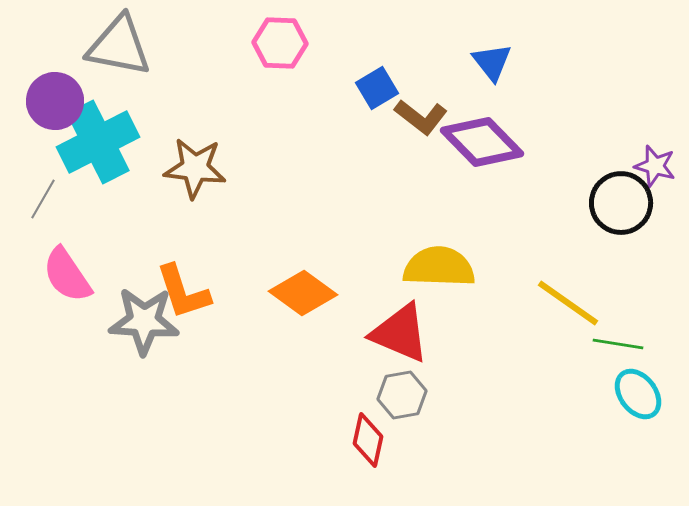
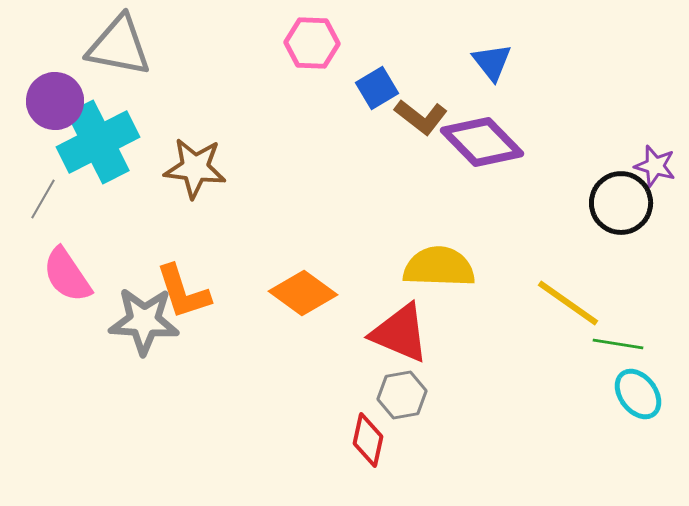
pink hexagon: moved 32 px right
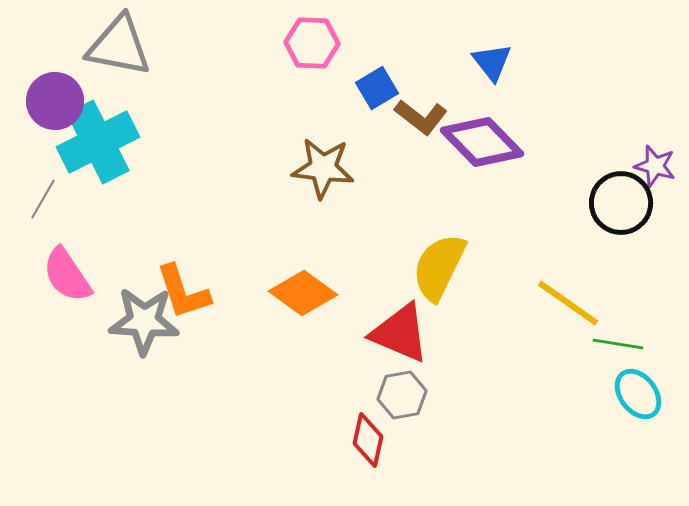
brown star: moved 128 px right
yellow semicircle: rotated 66 degrees counterclockwise
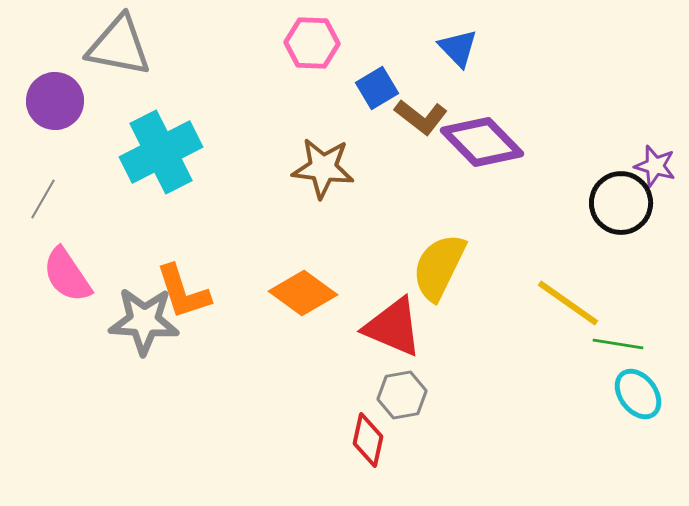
blue triangle: moved 34 px left, 14 px up; rotated 6 degrees counterclockwise
cyan cross: moved 63 px right, 10 px down
red triangle: moved 7 px left, 6 px up
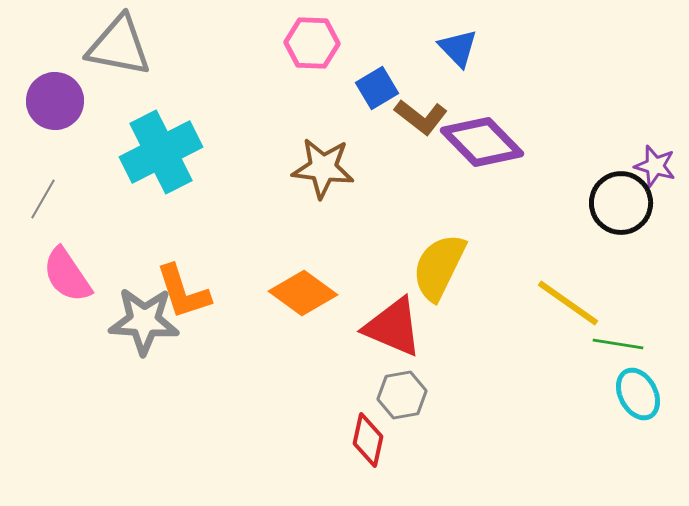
cyan ellipse: rotated 9 degrees clockwise
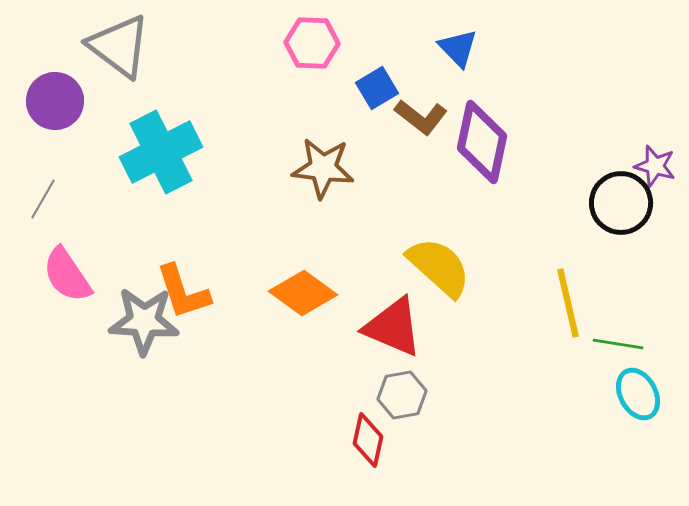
gray triangle: rotated 26 degrees clockwise
purple diamond: rotated 56 degrees clockwise
yellow semicircle: rotated 106 degrees clockwise
yellow line: rotated 42 degrees clockwise
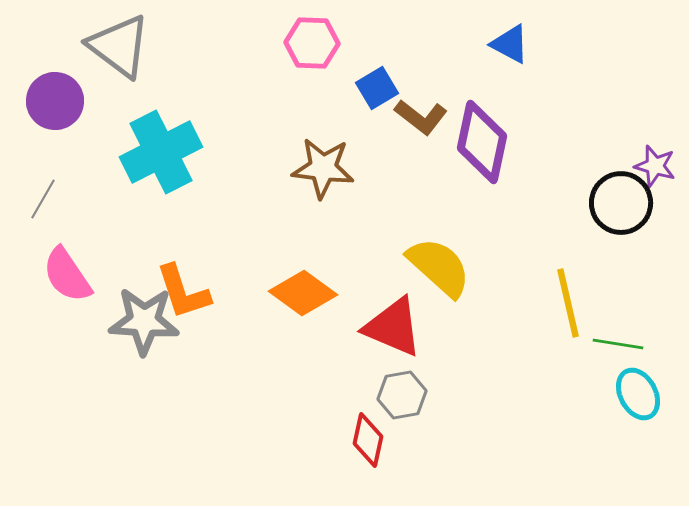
blue triangle: moved 52 px right, 4 px up; rotated 18 degrees counterclockwise
